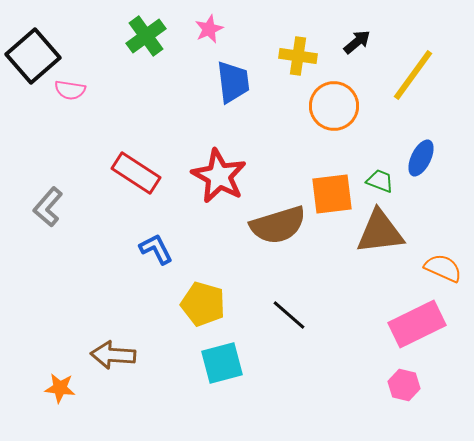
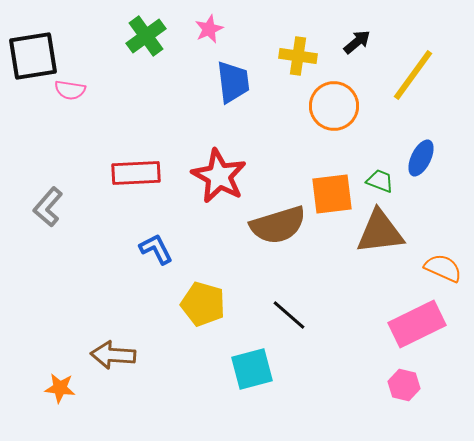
black square: rotated 32 degrees clockwise
red rectangle: rotated 36 degrees counterclockwise
cyan square: moved 30 px right, 6 px down
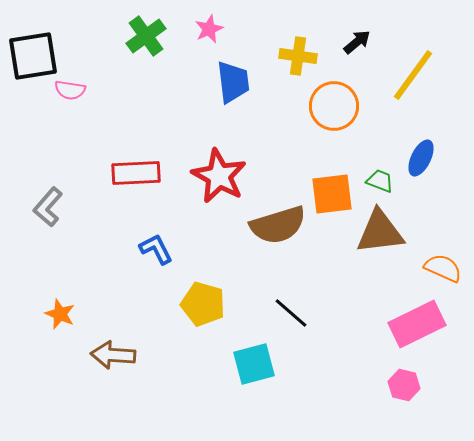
black line: moved 2 px right, 2 px up
cyan square: moved 2 px right, 5 px up
orange star: moved 74 px up; rotated 16 degrees clockwise
